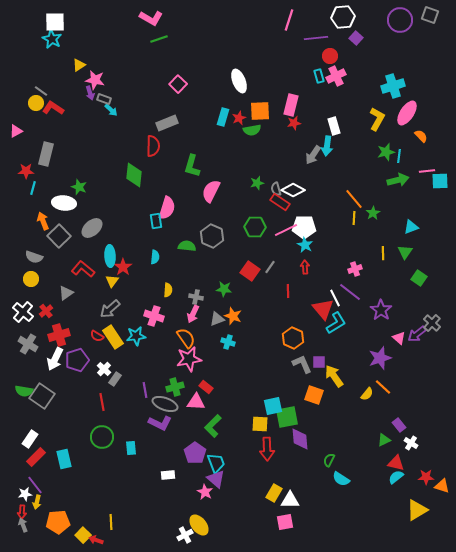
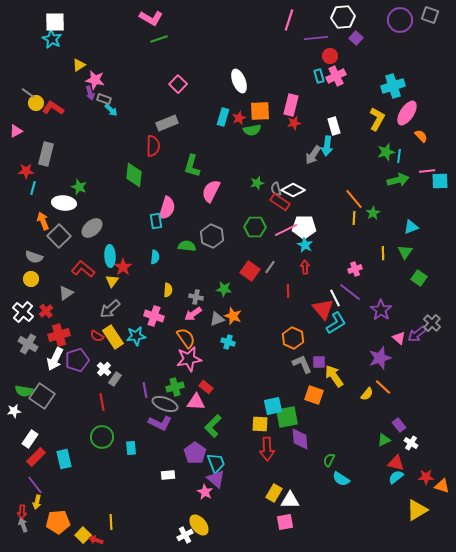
gray line at (41, 91): moved 13 px left, 2 px down
pink arrow at (193, 314): rotated 30 degrees clockwise
white star at (25, 494): moved 11 px left, 83 px up
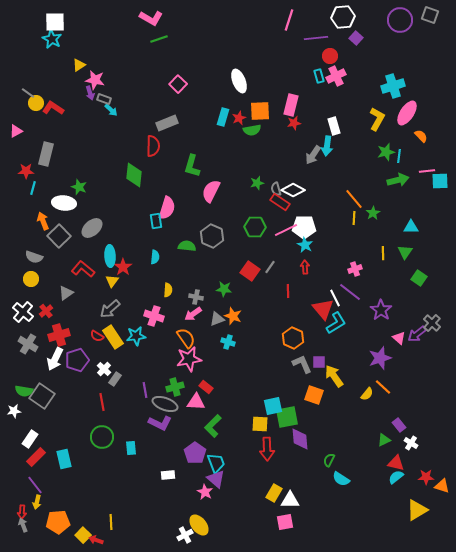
cyan triangle at (411, 227): rotated 21 degrees clockwise
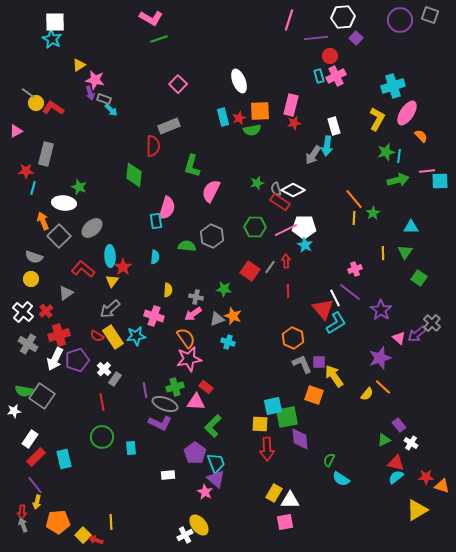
cyan rectangle at (223, 117): rotated 30 degrees counterclockwise
gray rectangle at (167, 123): moved 2 px right, 3 px down
red arrow at (305, 267): moved 19 px left, 6 px up
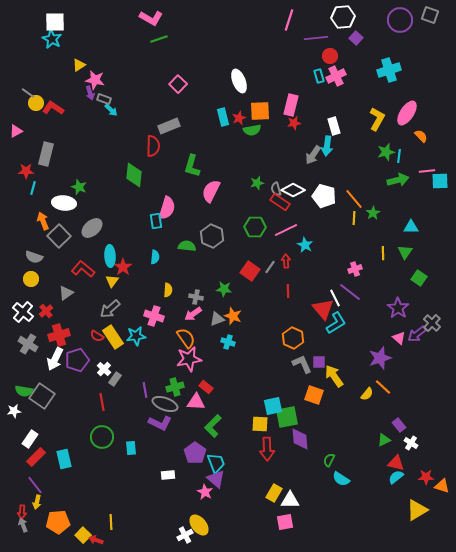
cyan cross at (393, 86): moved 4 px left, 16 px up
white pentagon at (304, 227): moved 20 px right, 31 px up; rotated 15 degrees clockwise
purple star at (381, 310): moved 17 px right, 2 px up
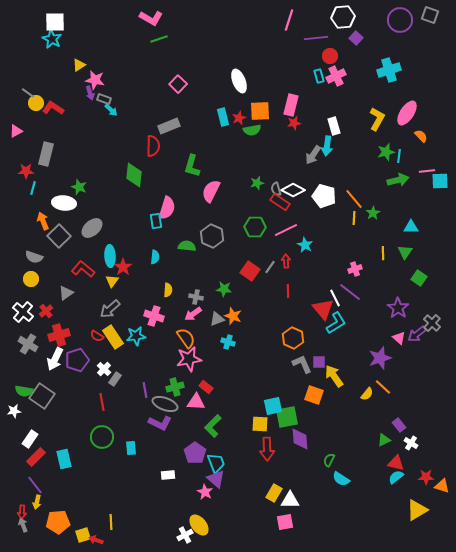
yellow square at (83, 535): rotated 28 degrees clockwise
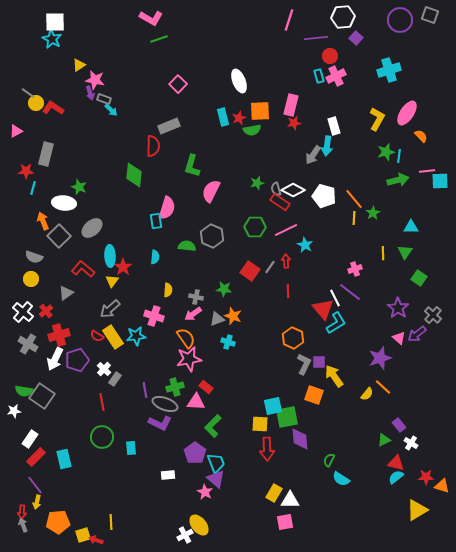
gray cross at (432, 323): moved 1 px right, 8 px up
gray L-shape at (302, 364): moved 2 px right; rotated 50 degrees clockwise
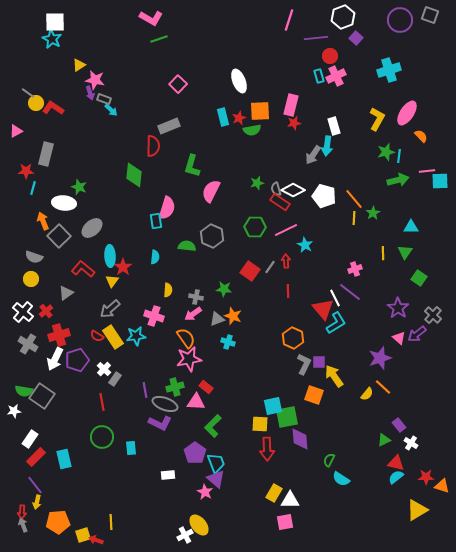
white hexagon at (343, 17): rotated 15 degrees counterclockwise
